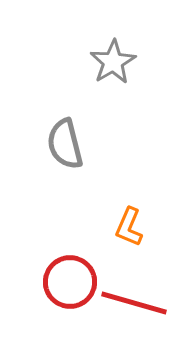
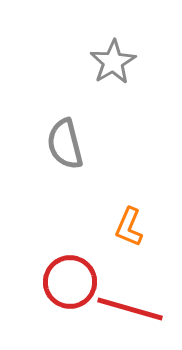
red line: moved 4 px left, 6 px down
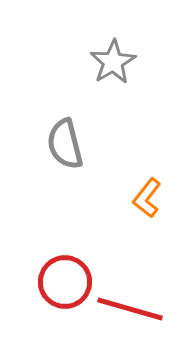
orange L-shape: moved 18 px right, 29 px up; rotated 15 degrees clockwise
red circle: moved 5 px left
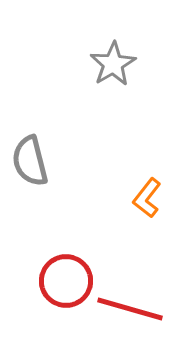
gray star: moved 2 px down
gray semicircle: moved 35 px left, 17 px down
red circle: moved 1 px right, 1 px up
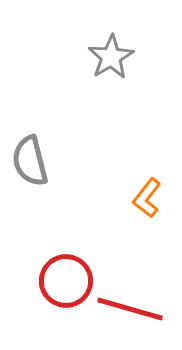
gray star: moved 2 px left, 7 px up
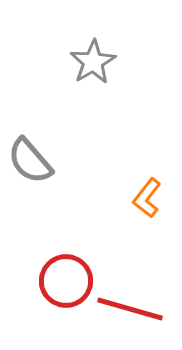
gray star: moved 18 px left, 5 px down
gray semicircle: rotated 27 degrees counterclockwise
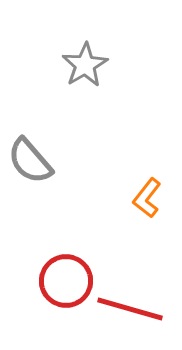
gray star: moved 8 px left, 3 px down
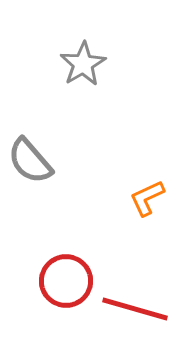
gray star: moved 2 px left, 1 px up
orange L-shape: rotated 27 degrees clockwise
red line: moved 5 px right
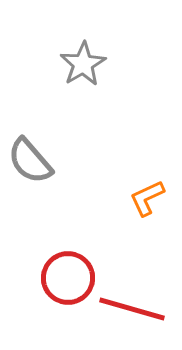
red circle: moved 2 px right, 3 px up
red line: moved 3 px left
